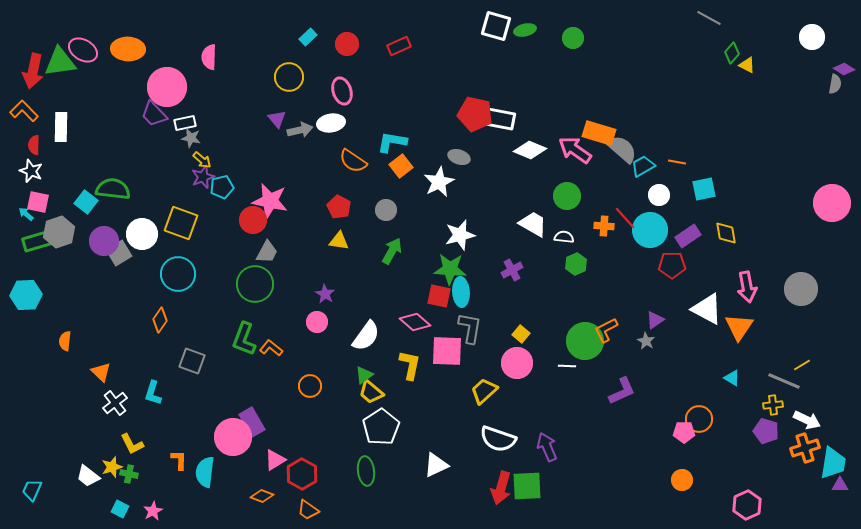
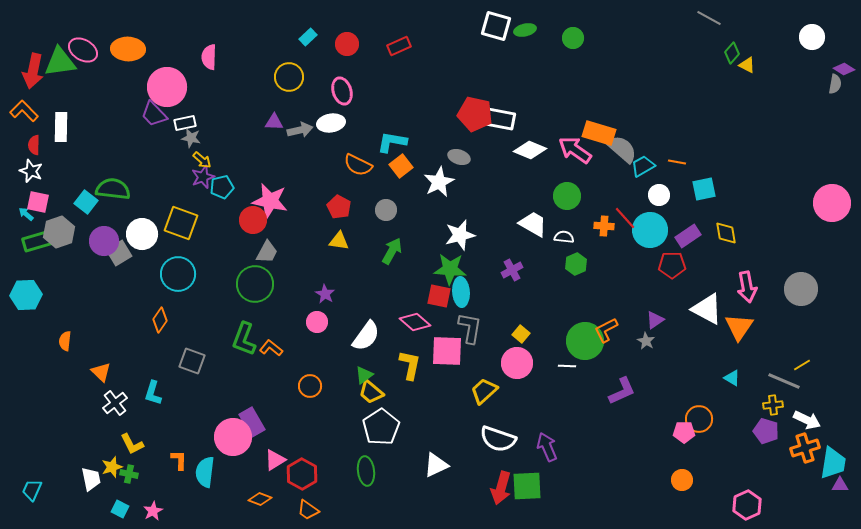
purple triangle at (277, 119): moved 3 px left, 3 px down; rotated 48 degrees counterclockwise
orange semicircle at (353, 161): moved 5 px right, 4 px down; rotated 8 degrees counterclockwise
white trapezoid at (88, 476): moved 3 px right, 3 px down; rotated 140 degrees counterclockwise
orange diamond at (262, 496): moved 2 px left, 3 px down
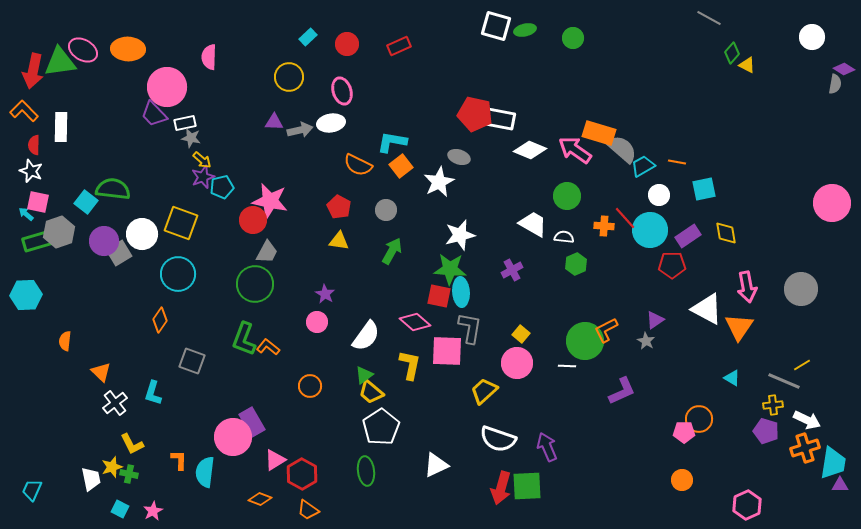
orange L-shape at (271, 348): moved 3 px left, 1 px up
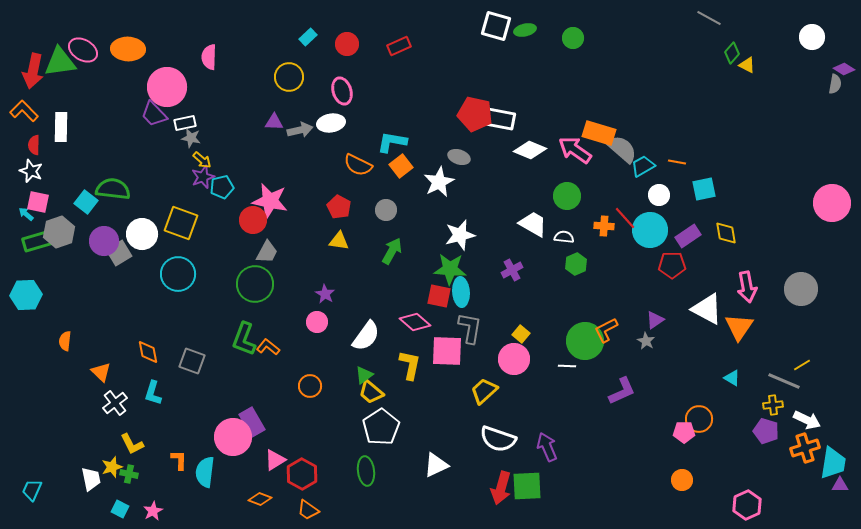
orange diamond at (160, 320): moved 12 px left, 32 px down; rotated 45 degrees counterclockwise
pink circle at (517, 363): moved 3 px left, 4 px up
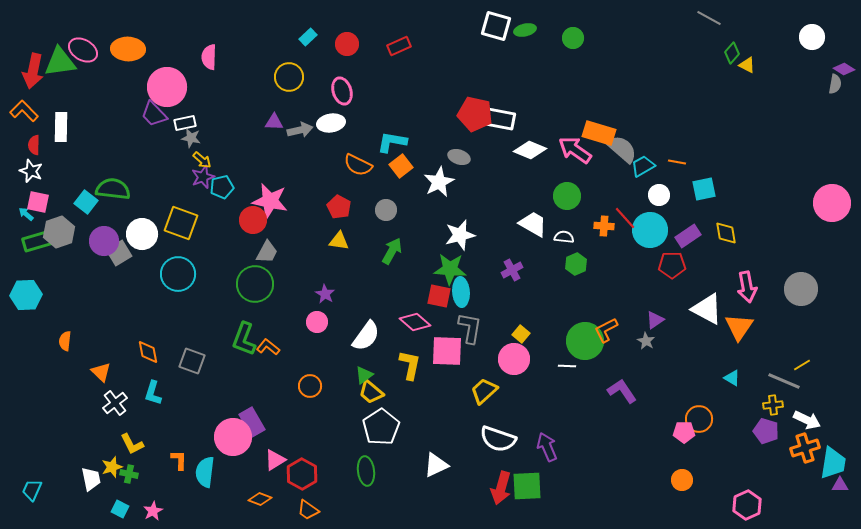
purple L-shape at (622, 391): rotated 100 degrees counterclockwise
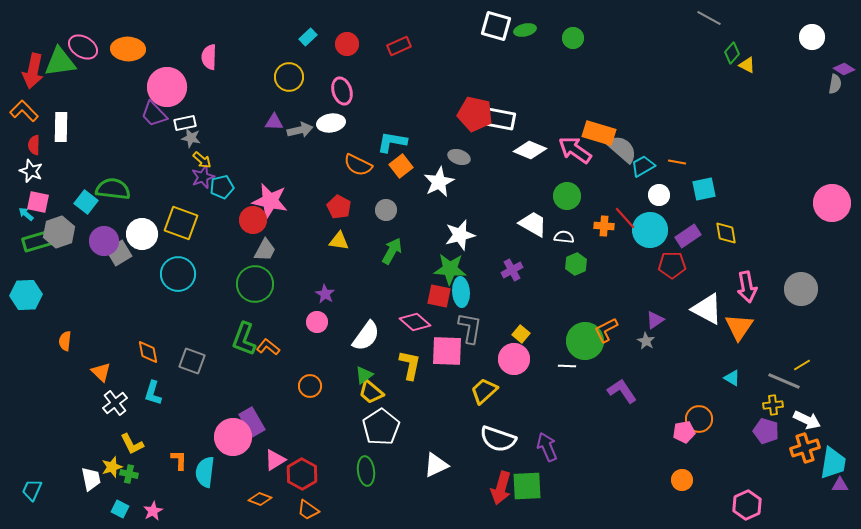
pink ellipse at (83, 50): moved 3 px up
gray trapezoid at (267, 252): moved 2 px left, 2 px up
pink pentagon at (684, 432): rotated 10 degrees counterclockwise
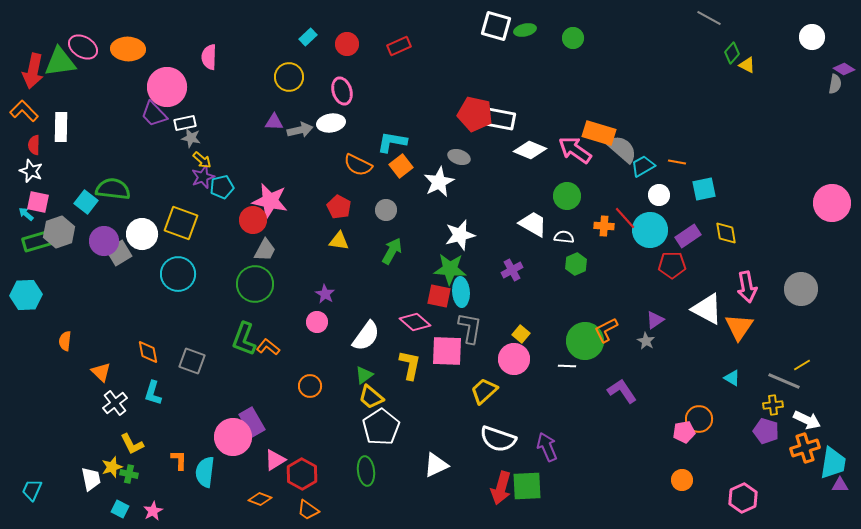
yellow trapezoid at (371, 392): moved 5 px down
pink hexagon at (747, 505): moved 4 px left, 7 px up
